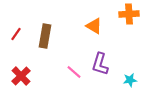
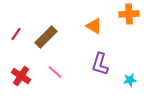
brown rectangle: moved 1 px right, 1 px down; rotated 35 degrees clockwise
pink line: moved 19 px left
red cross: rotated 12 degrees counterclockwise
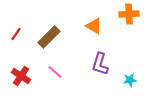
brown rectangle: moved 3 px right
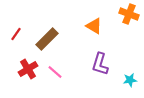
orange cross: rotated 24 degrees clockwise
brown rectangle: moved 2 px left, 2 px down
red cross: moved 7 px right, 7 px up; rotated 24 degrees clockwise
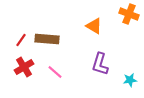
red line: moved 5 px right, 6 px down
brown rectangle: rotated 50 degrees clockwise
red cross: moved 4 px left, 2 px up
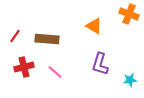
red line: moved 6 px left, 4 px up
red cross: rotated 18 degrees clockwise
